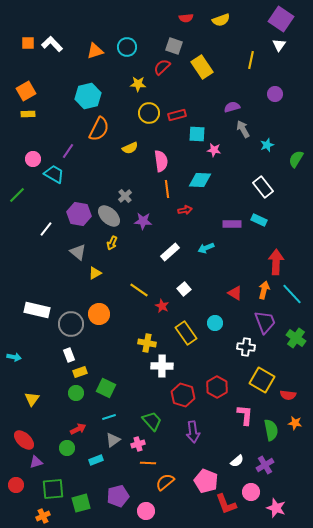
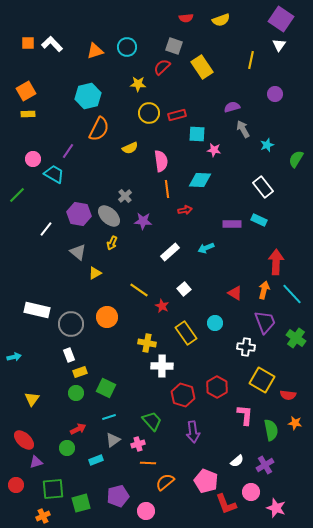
orange circle at (99, 314): moved 8 px right, 3 px down
cyan arrow at (14, 357): rotated 24 degrees counterclockwise
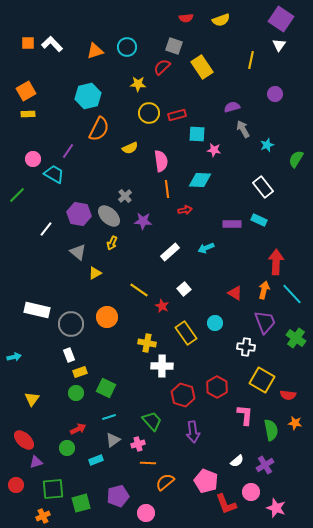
pink circle at (146, 511): moved 2 px down
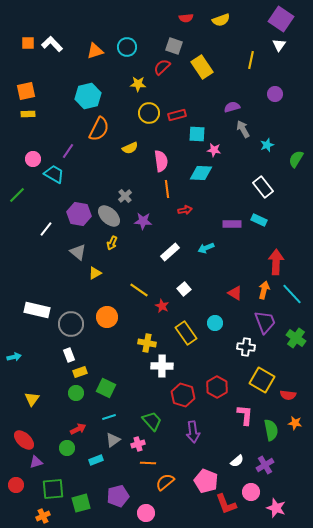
orange square at (26, 91): rotated 18 degrees clockwise
cyan diamond at (200, 180): moved 1 px right, 7 px up
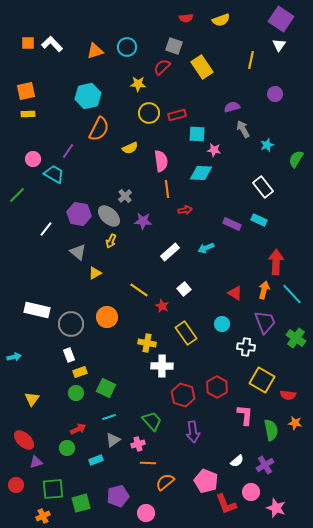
purple rectangle at (232, 224): rotated 24 degrees clockwise
yellow arrow at (112, 243): moved 1 px left, 2 px up
cyan circle at (215, 323): moved 7 px right, 1 px down
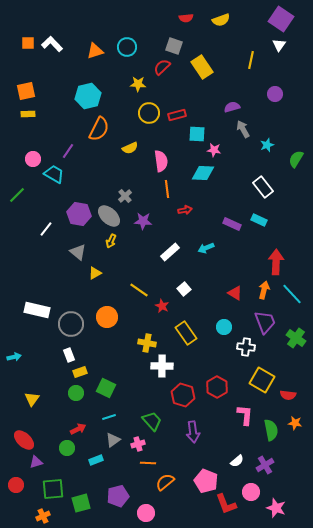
cyan diamond at (201, 173): moved 2 px right
cyan circle at (222, 324): moved 2 px right, 3 px down
